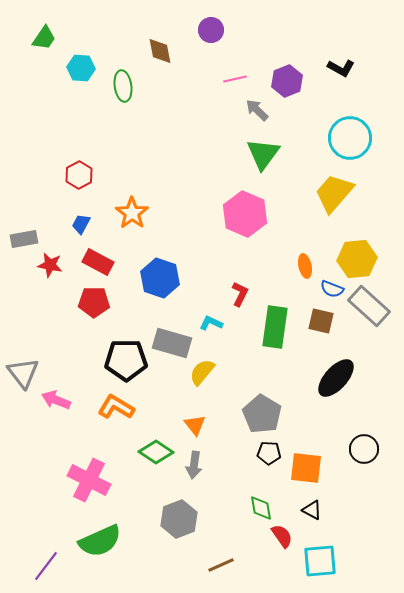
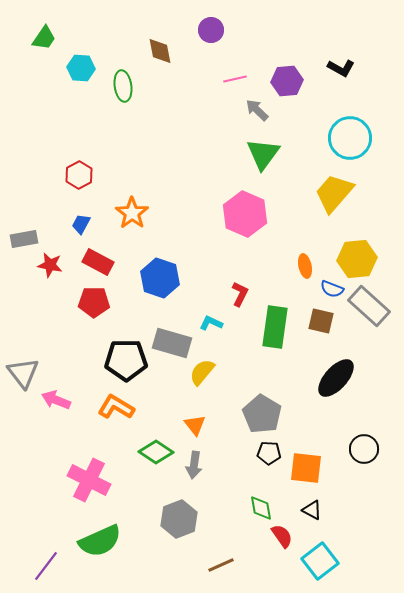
purple hexagon at (287, 81): rotated 16 degrees clockwise
cyan square at (320, 561): rotated 33 degrees counterclockwise
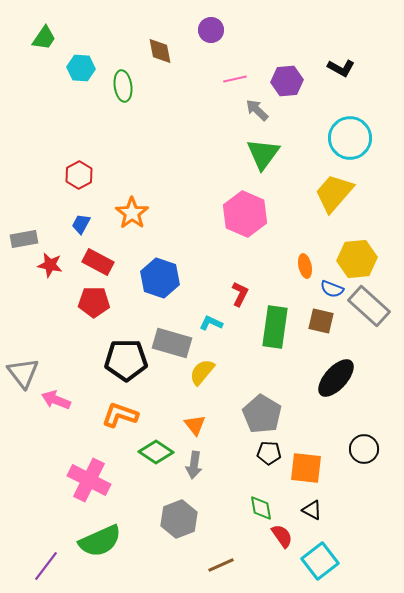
orange L-shape at (116, 407): moved 4 px right, 8 px down; rotated 12 degrees counterclockwise
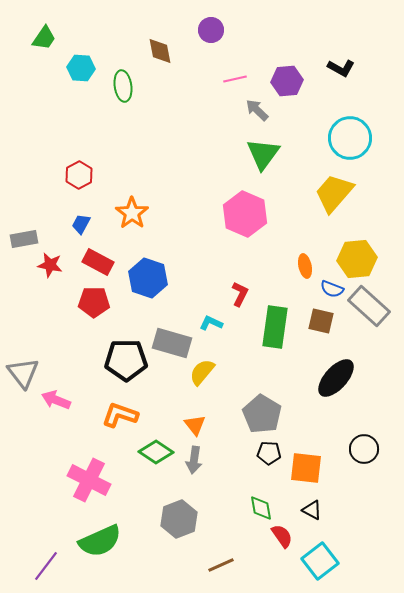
blue hexagon at (160, 278): moved 12 px left
gray arrow at (194, 465): moved 5 px up
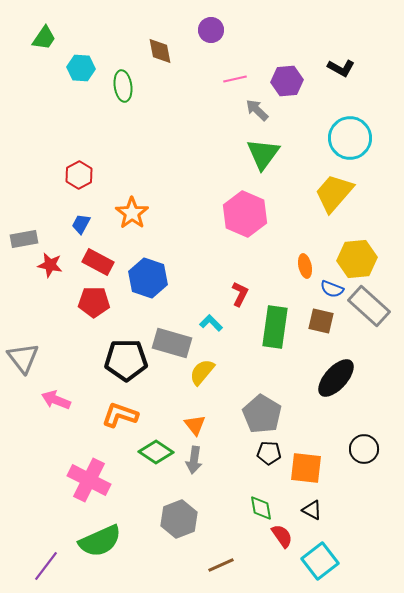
cyan L-shape at (211, 323): rotated 20 degrees clockwise
gray triangle at (23, 373): moved 15 px up
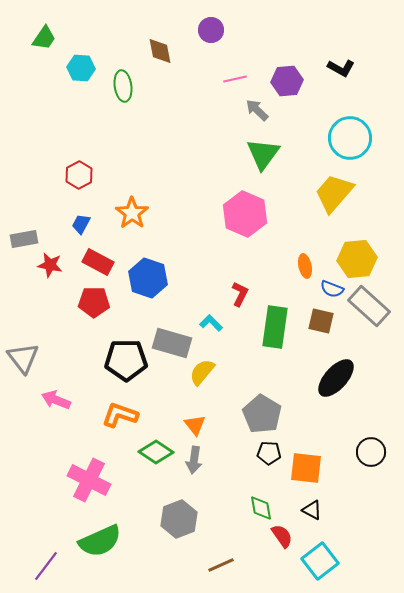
black circle at (364, 449): moved 7 px right, 3 px down
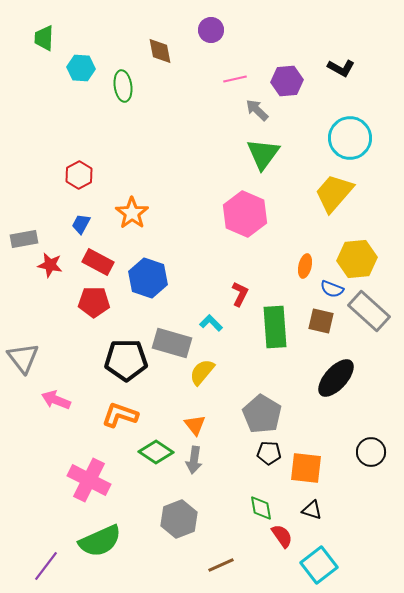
green trapezoid at (44, 38): rotated 148 degrees clockwise
orange ellipse at (305, 266): rotated 25 degrees clockwise
gray rectangle at (369, 306): moved 5 px down
green rectangle at (275, 327): rotated 12 degrees counterclockwise
black triangle at (312, 510): rotated 10 degrees counterclockwise
cyan square at (320, 561): moved 1 px left, 4 px down
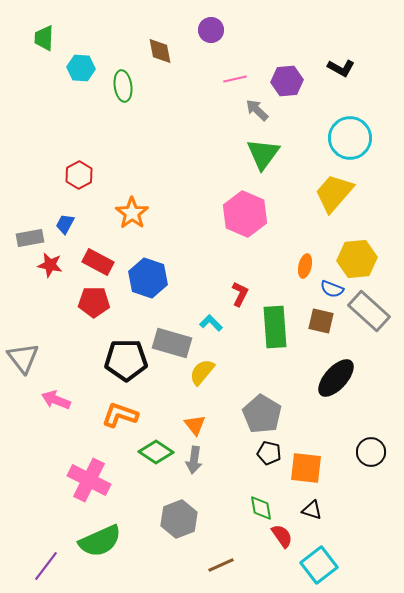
blue trapezoid at (81, 224): moved 16 px left
gray rectangle at (24, 239): moved 6 px right, 1 px up
black pentagon at (269, 453): rotated 10 degrees clockwise
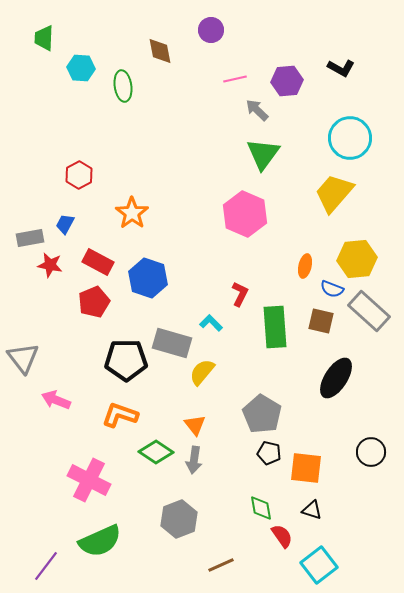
red pentagon at (94, 302): rotated 24 degrees counterclockwise
black ellipse at (336, 378): rotated 9 degrees counterclockwise
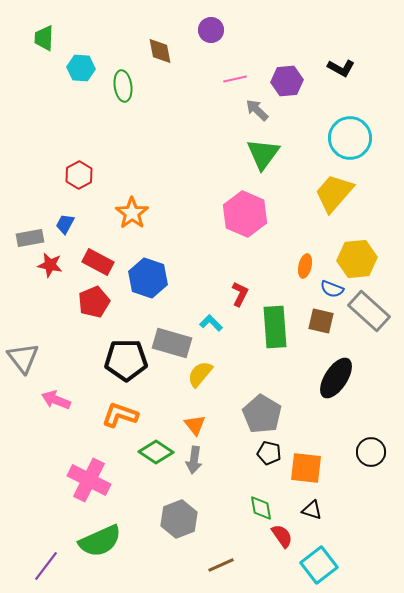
yellow semicircle at (202, 372): moved 2 px left, 2 px down
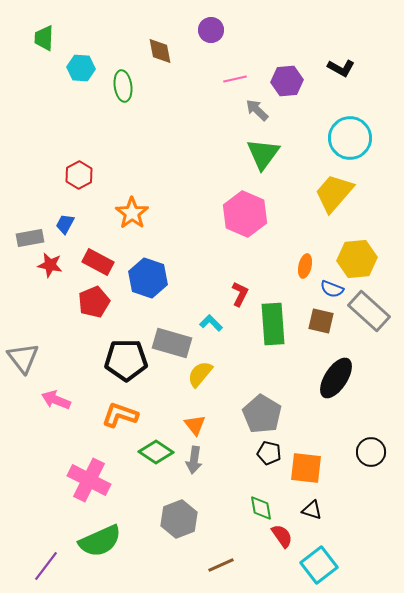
green rectangle at (275, 327): moved 2 px left, 3 px up
